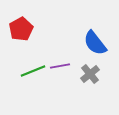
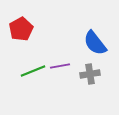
gray cross: rotated 30 degrees clockwise
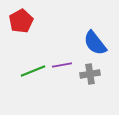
red pentagon: moved 8 px up
purple line: moved 2 px right, 1 px up
